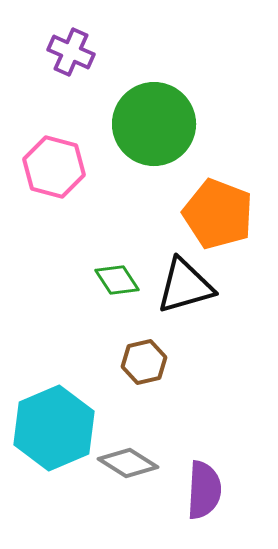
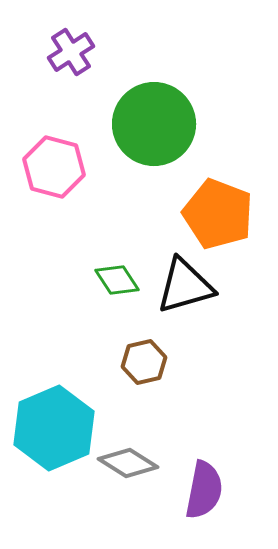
purple cross: rotated 33 degrees clockwise
purple semicircle: rotated 8 degrees clockwise
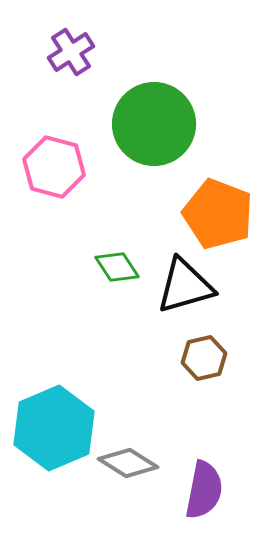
green diamond: moved 13 px up
brown hexagon: moved 60 px right, 4 px up
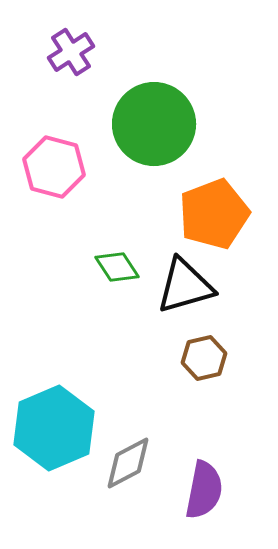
orange pentagon: moved 4 px left; rotated 30 degrees clockwise
gray diamond: rotated 60 degrees counterclockwise
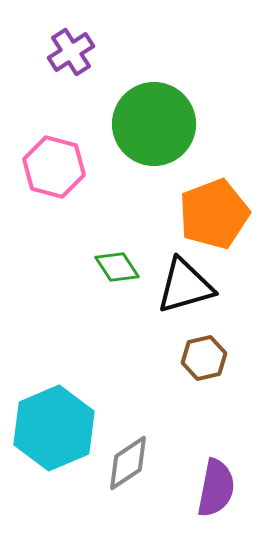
gray diamond: rotated 6 degrees counterclockwise
purple semicircle: moved 12 px right, 2 px up
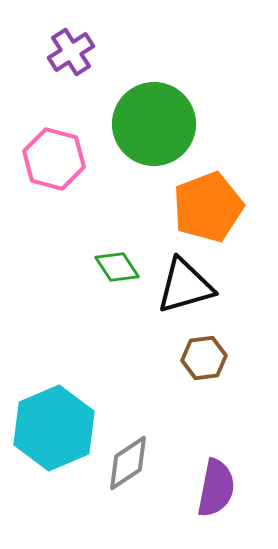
pink hexagon: moved 8 px up
orange pentagon: moved 6 px left, 7 px up
brown hexagon: rotated 6 degrees clockwise
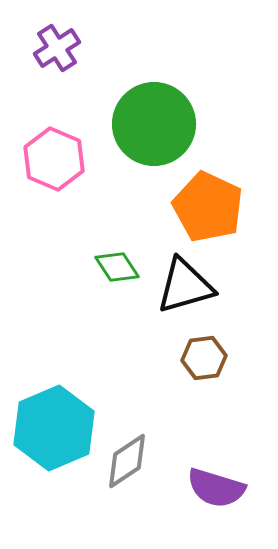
purple cross: moved 14 px left, 4 px up
pink hexagon: rotated 8 degrees clockwise
orange pentagon: rotated 26 degrees counterclockwise
gray diamond: moved 1 px left, 2 px up
purple semicircle: rotated 96 degrees clockwise
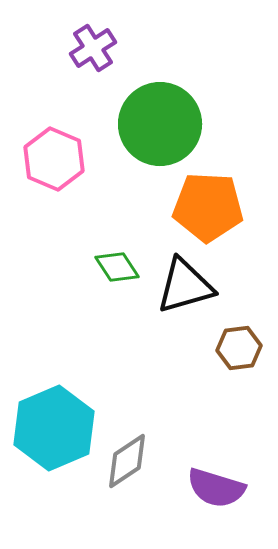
purple cross: moved 36 px right
green circle: moved 6 px right
orange pentagon: rotated 22 degrees counterclockwise
brown hexagon: moved 35 px right, 10 px up
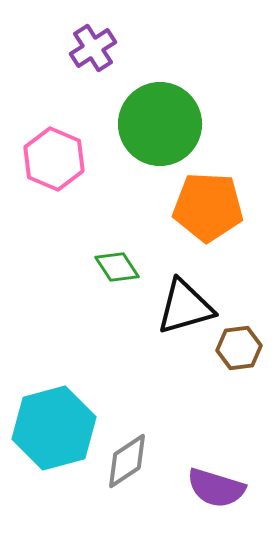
black triangle: moved 21 px down
cyan hexagon: rotated 8 degrees clockwise
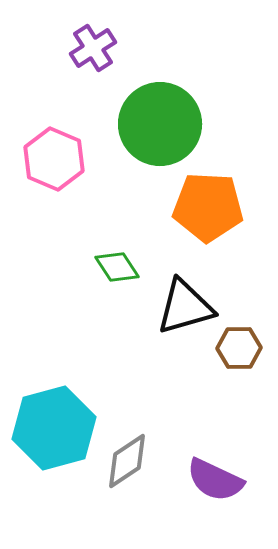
brown hexagon: rotated 6 degrees clockwise
purple semicircle: moved 1 px left, 8 px up; rotated 8 degrees clockwise
